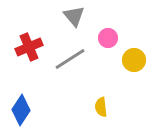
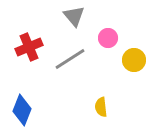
blue diamond: moved 1 px right; rotated 12 degrees counterclockwise
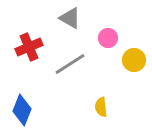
gray triangle: moved 4 px left, 2 px down; rotated 20 degrees counterclockwise
gray line: moved 5 px down
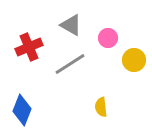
gray triangle: moved 1 px right, 7 px down
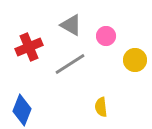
pink circle: moved 2 px left, 2 px up
yellow circle: moved 1 px right
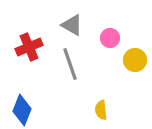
gray triangle: moved 1 px right
pink circle: moved 4 px right, 2 px down
gray line: rotated 76 degrees counterclockwise
yellow semicircle: moved 3 px down
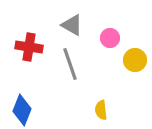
red cross: rotated 32 degrees clockwise
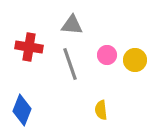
gray triangle: rotated 25 degrees counterclockwise
pink circle: moved 3 px left, 17 px down
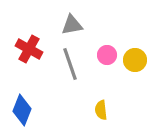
gray triangle: rotated 15 degrees counterclockwise
red cross: moved 2 px down; rotated 20 degrees clockwise
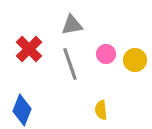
red cross: rotated 16 degrees clockwise
pink circle: moved 1 px left, 1 px up
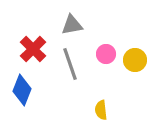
red cross: moved 4 px right
blue diamond: moved 20 px up
